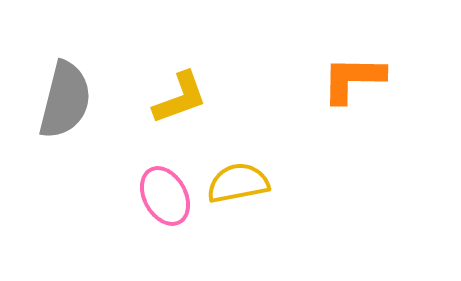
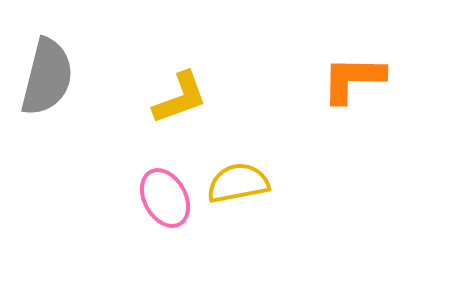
gray semicircle: moved 18 px left, 23 px up
pink ellipse: moved 2 px down
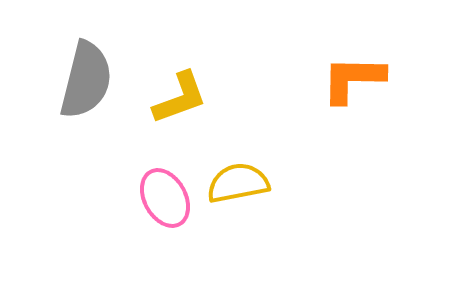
gray semicircle: moved 39 px right, 3 px down
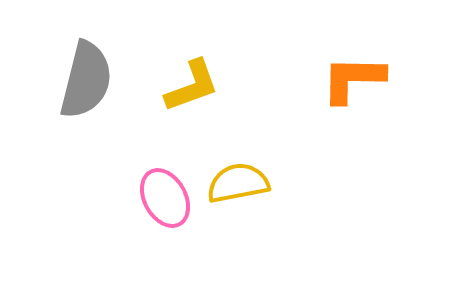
yellow L-shape: moved 12 px right, 12 px up
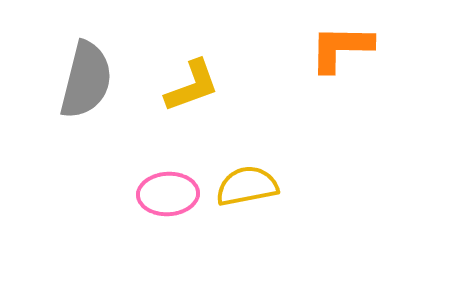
orange L-shape: moved 12 px left, 31 px up
yellow semicircle: moved 9 px right, 3 px down
pink ellipse: moved 3 px right, 4 px up; rotated 64 degrees counterclockwise
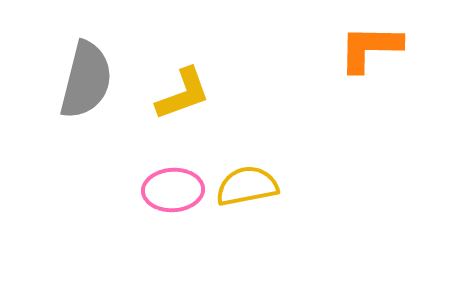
orange L-shape: moved 29 px right
yellow L-shape: moved 9 px left, 8 px down
pink ellipse: moved 5 px right, 4 px up
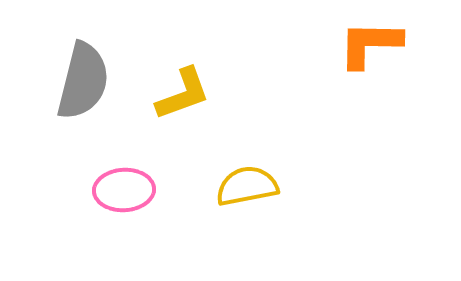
orange L-shape: moved 4 px up
gray semicircle: moved 3 px left, 1 px down
pink ellipse: moved 49 px left
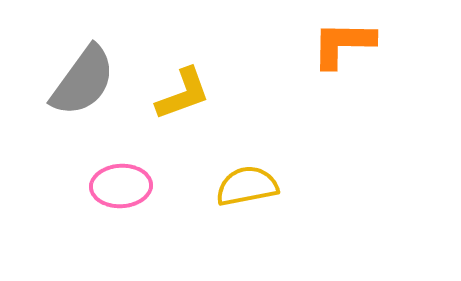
orange L-shape: moved 27 px left
gray semicircle: rotated 22 degrees clockwise
pink ellipse: moved 3 px left, 4 px up
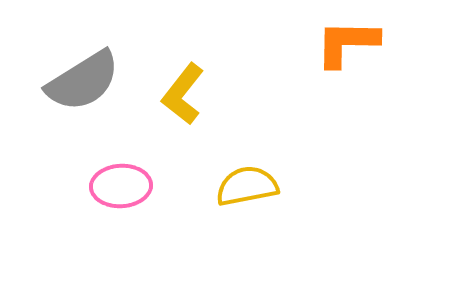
orange L-shape: moved 4 px right, 1 px up
gray semicircle: rotated 22 degrees clockwise
yellow L-shape: rotated 148 degrees clockwise
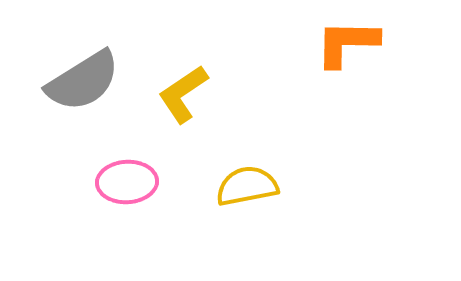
yellow L-shape: rotated 18 degrees clockwise
pink ellipse: moved 6 px right, 4 px up
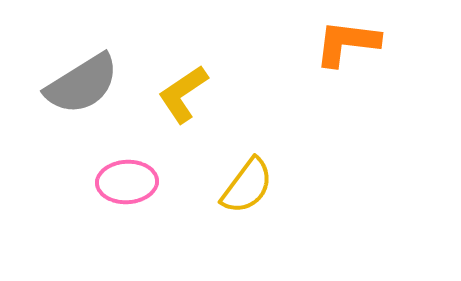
orange L-shape: rotated 6 degrees clockwise
gray semicircle: moved 1 px left, 3 px down
yellow semicircle: rotated 138 degrees clockwise
